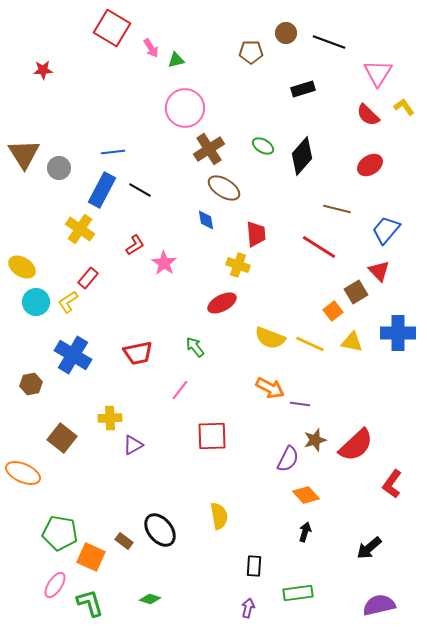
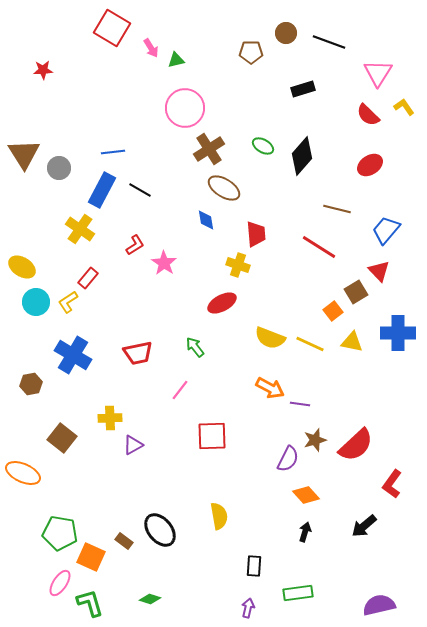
black arrow at (369, 548): moved 5 px left, 22 px up
pink ellipse at (55, 585): moved 5 px right, 2 px up
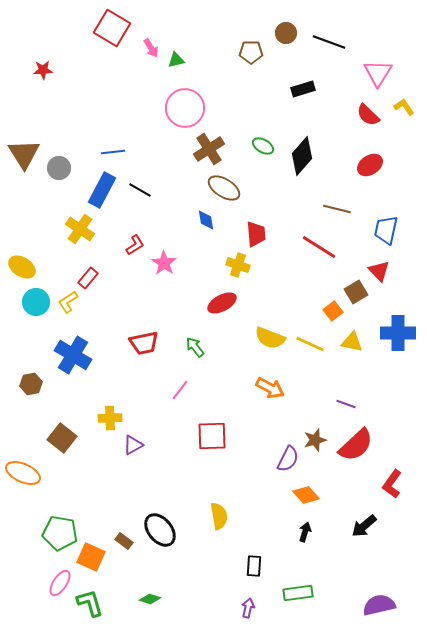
blue trapezoid at (386, 230): rotated 28 degrees counterclockwise
red trapezoid at (138, 353): moved 6 px right, 10 px up
purple line at (300, 404): moved 46 px right; rotated 12 degrees clockwise
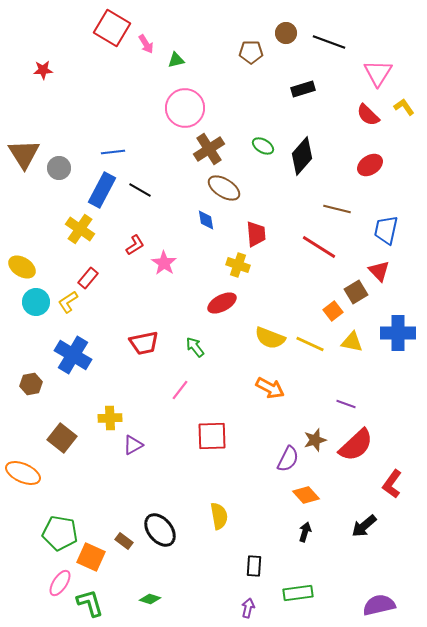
pink arrow at (151, 48): moved 5 px left, 4 px up
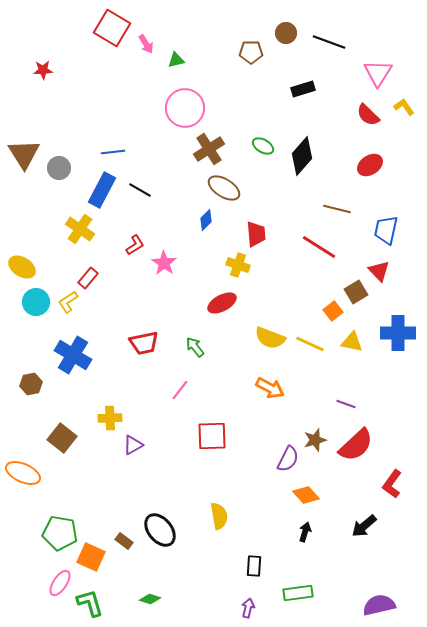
blue diamond at (206, 220): rotated 55 degrees clockwise
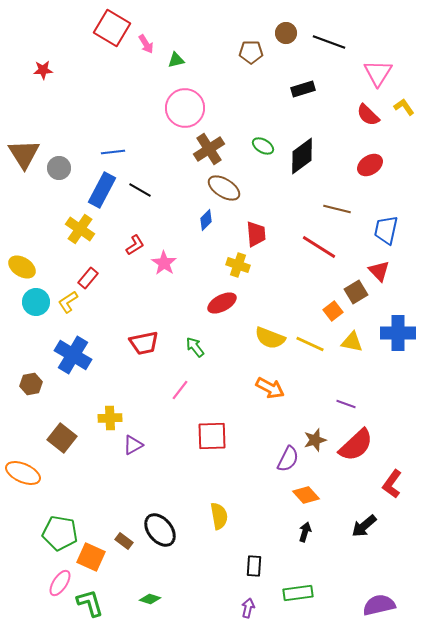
black diamond at (302, 156): rotated 12 degrees clockwise
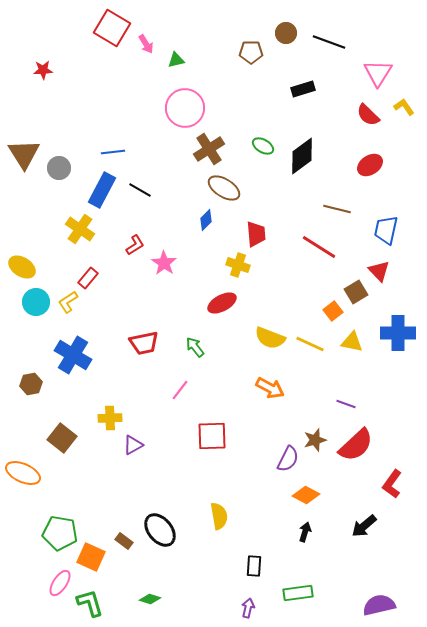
orange diamond at (306, 495): rotated 20 degrees counterclockwise
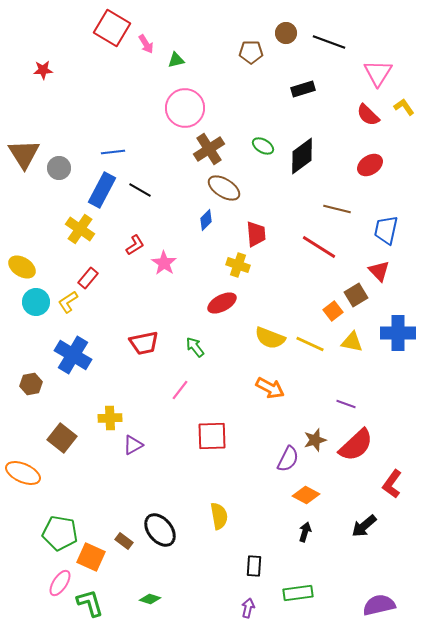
brown square at (356, 292): moved 3 px down
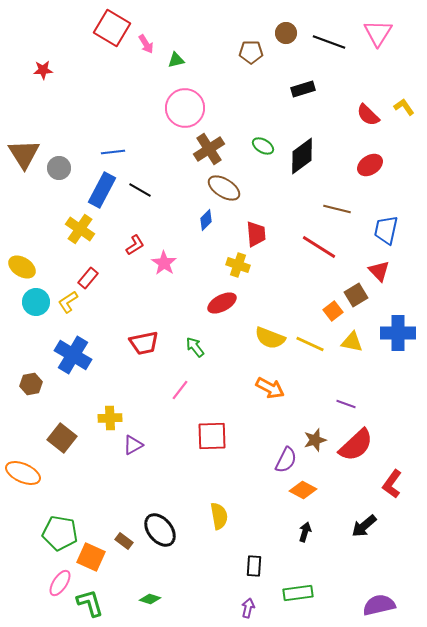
pink triangle at (378, 73): moved 40 px up
purple semicircle at (288, 459): moved 2 px left, 1 px down
orange diamond at (306, 495): moved 3 px left, 5 px up
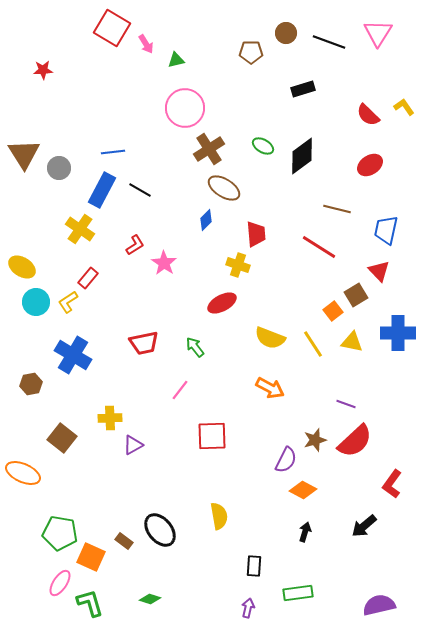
yellow line at (310, 344): moved 3 px right; rotated 32 degrees clockwise
red semicircle at (356, 445): moved 1 px left, 4 px up
